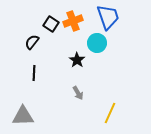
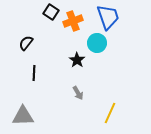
black square: moved 12 px up
black semicircle: moved 6 px left, 1 px down
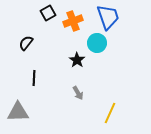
black square: moved 3 px left, 1 px down; rotated 28 degrees clockwise
black line: moved 5 px down
gray triangle: moved 5 px left, 4 px up
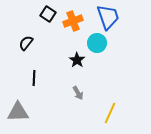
black square: moved 1 px down; rotated 28 degrees counterclockwise
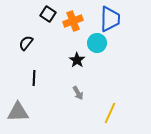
blue trapezoid: moved 2 px right, 2 px down; rotated 20 degrees clockwise
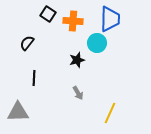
orange cross: rotated 24 degrees clockwise
black semicircle: moved 1 px right
black star: rotated 21 degrees clockwise
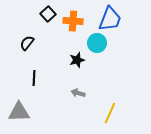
black square: rotated 14 degrees clockwise
blue trapezoid: rotated 20 degrees clockwise
gray arrow: rotated 136 degrees clockwise
gray triangle: moved 1 px right
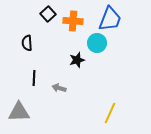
black semicircle: rotated 42 degrees counterclockwise
gray arrow: moved 19 px left, 5 px up
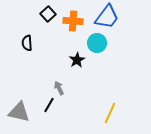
blue trapezoid: moved 3 px left, 2 px up; rotated 16 degrees clockwise
black star: rotated 14 degrees counterclockwise
black line: moved 15 px right, 27 px down; rotated 28 degrees clockwise
gray arrow: rotated 48 degrees clockwise
gray triangle: rotated 15 degrees clockwise
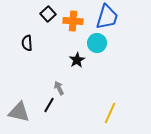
blue trapezoid: rotated 20 degrees counterclockwise
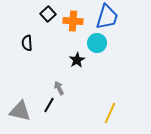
gray triangle: moved 1 px right, 1 px up
